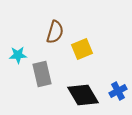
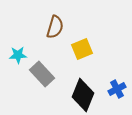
brown semicircle: moved 5 px up
gray rectangle: rotated 30 degrees counterclockwise
blue cross: moved 1 px left, 2 px up
black diamond: rotated 52 degrees clockwise
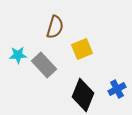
gray rectangle: moved 2 px right, 9 px up
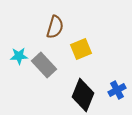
yellow square: moved 1 px left
cyan star: moved 1 px right, 1 px down
blue cross: moved 1 px down
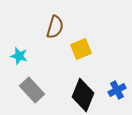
cyan star: rotated 18 degrees clockwise
gray rectangle: moved 12 px left, 25 px down
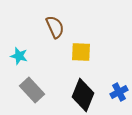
brown semicircle: rotated 40 degrees counterclockwise
yellow square: moved 3 px down; rotated 25 degrees clockwise
blue cross: moved 2 px right, 2 px down
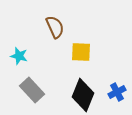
blue cross: moved 2 px left
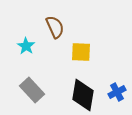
cyan star: moved 7 px right, 10 px up; rotated 18 degrees clockwise
black diamond: rotated 12 degrees counterclockwise
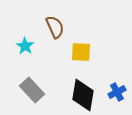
cyan star: moved 1 px left
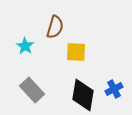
brown semicircle: rotated 40 degrees clockwise
yellow square: moved 5 px left
blue cross: moved 3 px left, 3 px up
